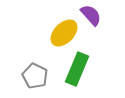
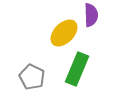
purple semicircle: rotated 40 degrees clockwise
gray pentagon: moved 3 px left, 1 px down
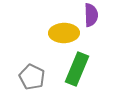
yellow ellipse: rotated 44 degrees clockwise
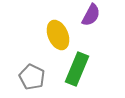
purple semicircle: rotated 30 degrees clockwise
yellow ellipse: moved 6 px left, 2 px down; rotated 68 degrees clockwise
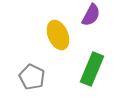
green rectangle: moved 15 px right
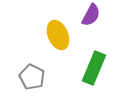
green rectangle: moved 2 px right, 1 px up
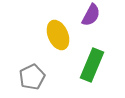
green rectangle: moved 2 px left, 3 px up
gray pentagon: rotated 20 degrees clockwise
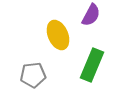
gray pentagon: moved 1 px right, 2 px up; rotated 20 degrees clockwise
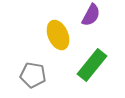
green rectangle: rotated 16 degrees clockwise
gray pentagon: rotated 15 degrees clockwise
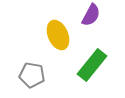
gray pentagon: moved 1 px left
